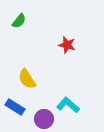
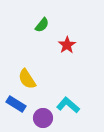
green semicircle: moved 23 px right, 4 px down
red star: rotated 24 degrees clockwise
blue rectangle: moved 1 px right, 3 px up
purple circle: moved 1 px left, 1 px up
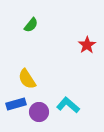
green semicircle: moved 11 px left
red star: moved 20 px right
blue rectangle: rotated 48 degrees counterclockwise
purple circle: moved 4 px left, 6 px up
